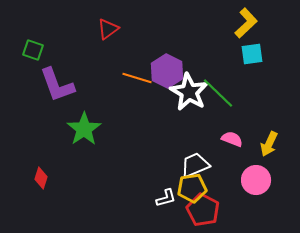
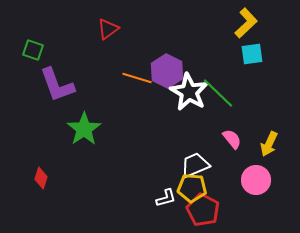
pink semicircle: rotated 30 degrees clockwise
yellow pentagon: rotated 12 degrees clockwise
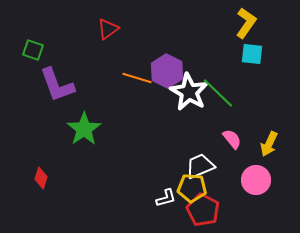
yellow L-shape: rotated 12 degrees counterclockwise
cyan square: rotated 15 degrees clockwise
white trapezoid: moved 5 px right, 1 px down
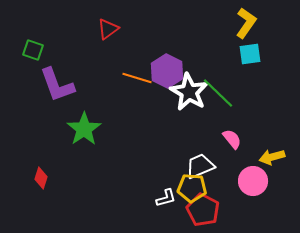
cyan square: moved 2 px left; rotated 15 degrees counterclockwise
yellow arrow: moved 3 px right, 13 px down; rotated 50 degrees clockwise
pink circle: moved 3 px left, 1 px down
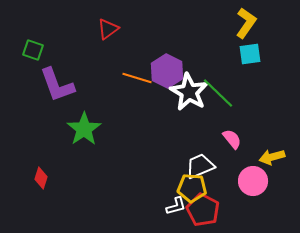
white L-shape: moved 10 px right, 8 px down
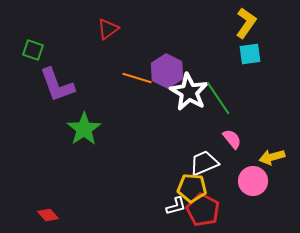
green line: moved 5 px down; rotated 12 degrees clockwise
white trapezoid: moved 4 px right, 3 px up
red diamond: moved 7 px right, 37 px down; rotated 60 degrees counterclockwise
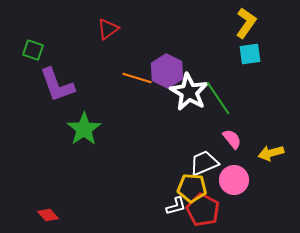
yellow arrow: moved 1 px left, 4 px up
pink circle: moved 19 px left, 1 px up
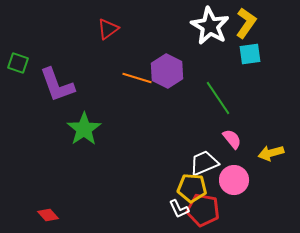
green square: moved 15 px left, 13 px down
white star: moved 21 px right, 66 px up
white L-shape: moved 3 px right, 3 px down; rotated 80 degrees clockwise
red pentagon: rotated 16 degrees counterclockwise
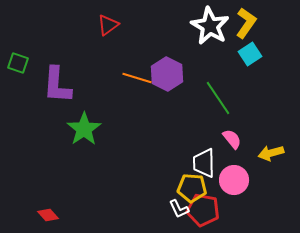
red triangle: moved 4 px up
cyan square: rotated 25 degrees counterclockwise
purple hexagon: moved 3 px down
purple L-shape: rotated 24 degrees clockwise
white trapezoid: rotated 68 degrees counterclockwise
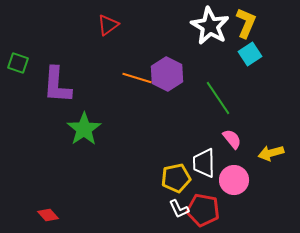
yellow L-shape: rotated 12 degrees counterclockwise
yellow pentagon: moved 16 px left, 10 px up; rotated 16 degrees counterclockwise
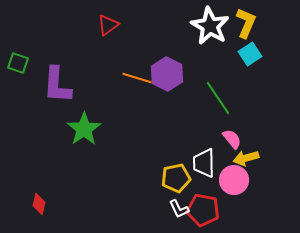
yellow arrow: moved 25 px left, 5 px down
red diamond: moved 9 px left, 11 px up; rotated 55 degrees clockwise
